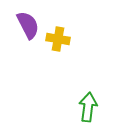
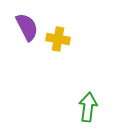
purple semicircle: moved 1 px left, 2 px down
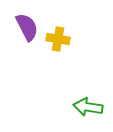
green arrow: rotated 88 degrees counterclockwise
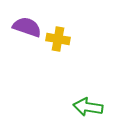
purple semicircle: rotated 44 degrees counterclockwise
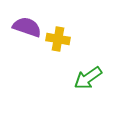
green arrow: moved 29 px up; rotated 44 degrees counterclockwise
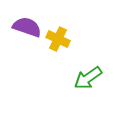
yellow cross: rotated 15 degrees clockwise
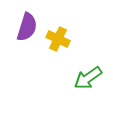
purple semicircle: rotated 88 degrees clockwise
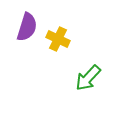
green arrow: rotated 12 degrees counterclockwise
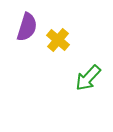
yellow cross: moved 1 px down; rotated 15 degrees clockwise
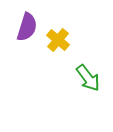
green arrow: rotated 80 degrees counterclockwise
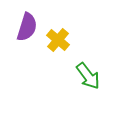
green arrow: moved 2 px up
